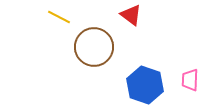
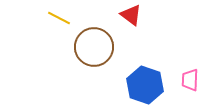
yellow line: moved 1 px down
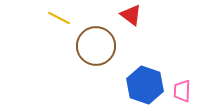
brown circle: moved 2 px right, 1 px up
pink trapezoid: moved 8 px left, 11 px down
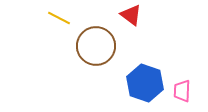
blue hexagon: moved 2 px up
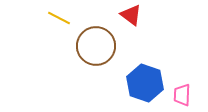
pink trapezoid: moved 4 px down
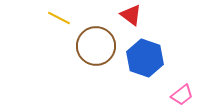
blue hexagon: moved 25 px up
pink trapezoid: rotated 130 degrees counterclockwise
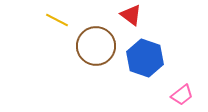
yellow line: moved 2 px left, 2 px down
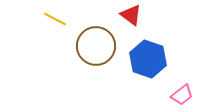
yellow line: moved 2 px left, 1 px up
blue hexagon: moved 3 px right, 1 px down
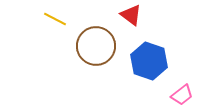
blue hexagon: moved 1 px right, 2 px down
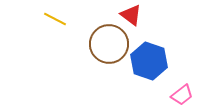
brown circle: moved 13 px right, 2 px up
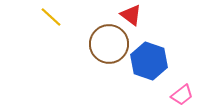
yellow line: moved 4 px left, 2 px up; rotated 15 degrees clockwise
